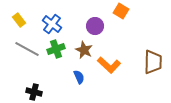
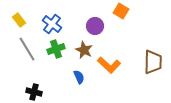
gray line: rotated 30 degrees clockwise
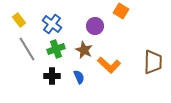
black cross: moved 18 px right, 16 px up; rotated 14 degrees counterclockwise
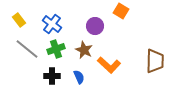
gray line: rotated 20 degrees counterclockwise
brown trapezoid: moved 2 px right, 1 px up
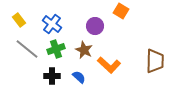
blue semicircle: rotated 24 degrees counterclockwise
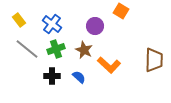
brown trapezoid: moved 1 px left, 1 px up
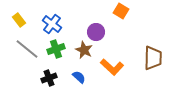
purple circle: moved 1 px right, 6 px down
brown trapezoid: moved 1 px left, 2 px up
orange L-shape: moved 3 px right, 2 px down
black cross: moved 3 px left, 2 px down; rotated 21 degrees counterclockwise
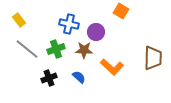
blue cross: moved 17 px right; rotated 24 degrees counterclockwise
brown star: rotated 24 degrees counterclockwise
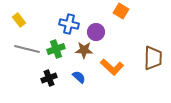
gray line: rotated 25 degrees counterclockwise
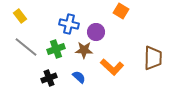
yellow rectangle: moved 1 px right, 4 px up
gray line: moved 1 px left, 2 px up; rotated 25 degrees clockwise
